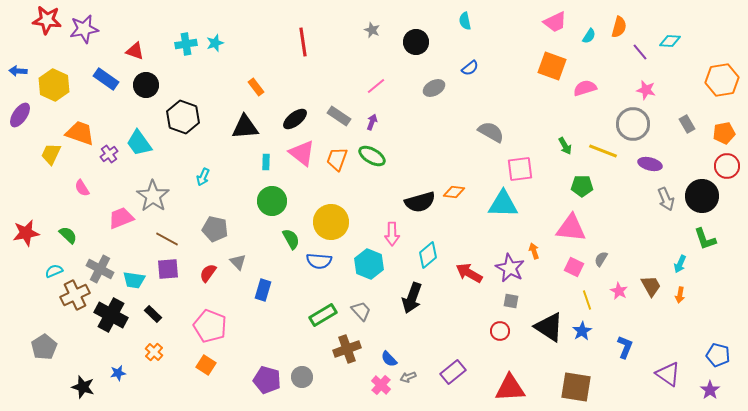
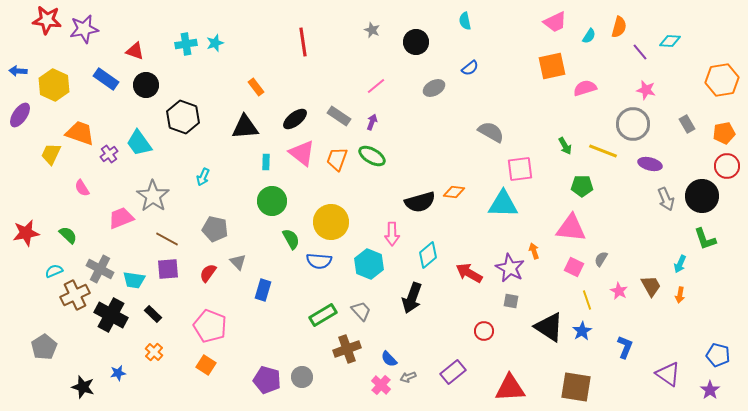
orange square at (552, 66): rotated 32 degrees counterclockwise
red circle at (500, 331): moved 16 px left
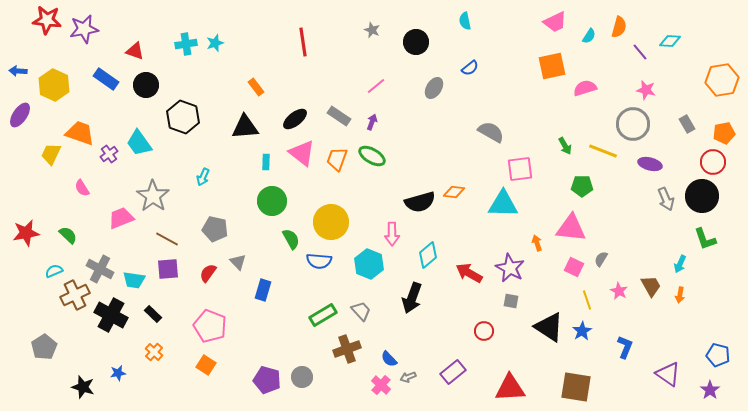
gray ellipse at (434, 88): rotated 30 degrees counterclockwise
red circle at (727, 166): moved 14 px left, 4 px up
orange arrow at (534, 251): moved 3 px right, 8 px up
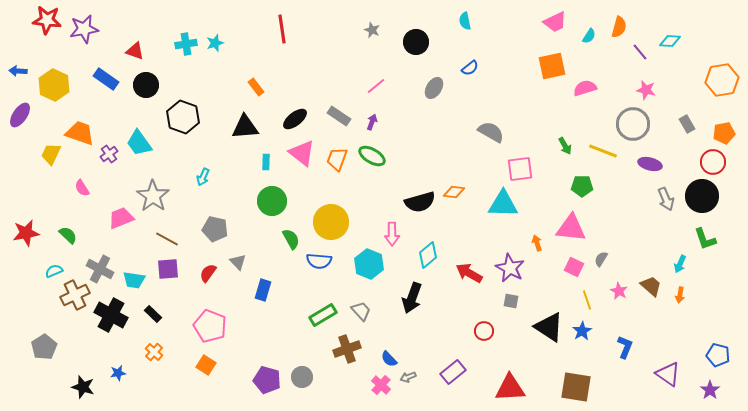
red line at (303, 42): moved 21 px left, 13 px up
brown trapezoid at (651, 286): rotated 20 degrees counterclockwise
